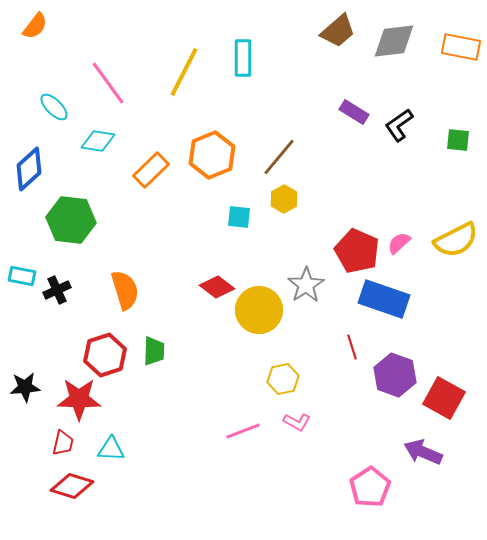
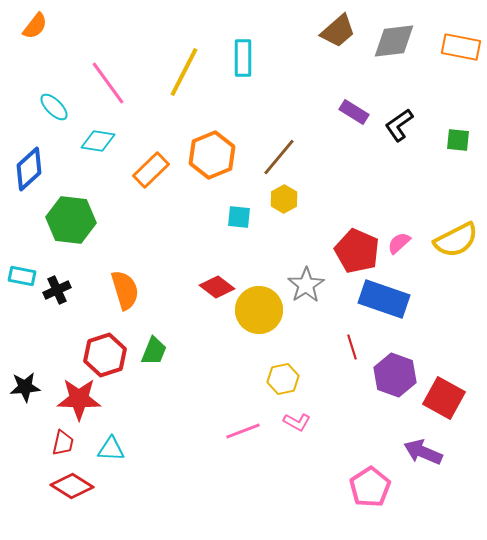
green trapezoid at (154, 351): rotated 20 degrees clockwise
red diamond at (72, 486): rotated 15 degrees clockwise
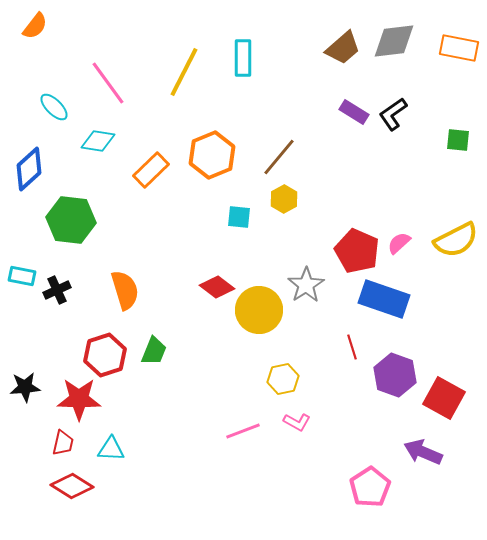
brown trapezoid at (338, 31): moved 5 px right, 17 px down
orange rectangle at (461, 47): moved 2 px left, 1 px down
black L-shape at (399, 125): moved 6 px left, 11 px up
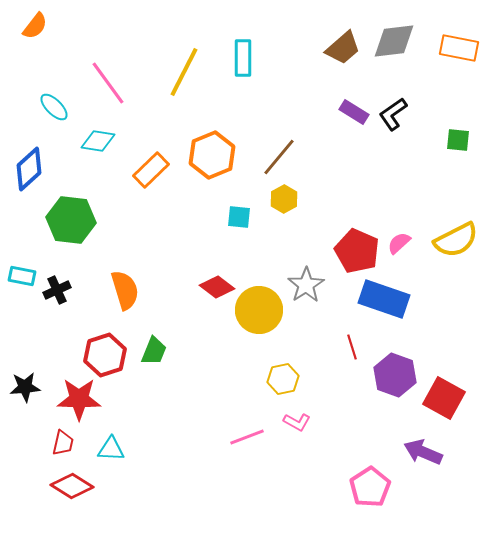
pink line at (243, 431): moved 4 px right, 6 px down
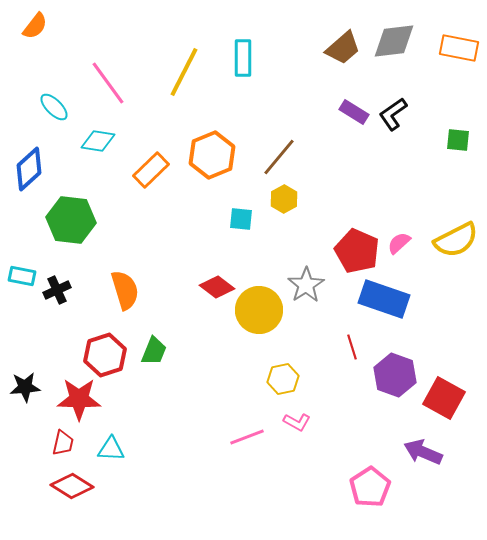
cyan square at (239, 217): moved 2 px right, 2 px down
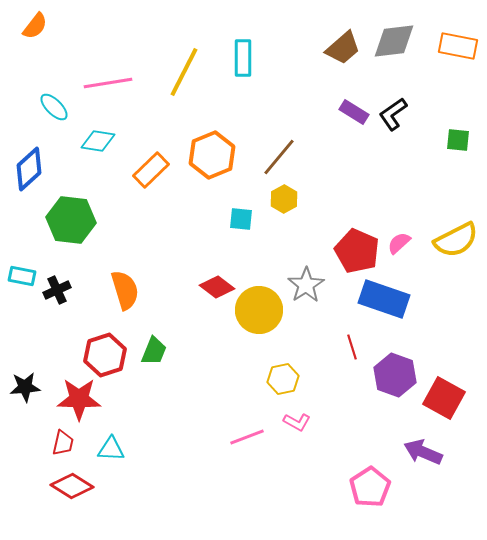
orange rectangle at (459, 48): moved 1 px left, 2 px up
pink line at (108, 83): rotated 63 degrees counterclockwise
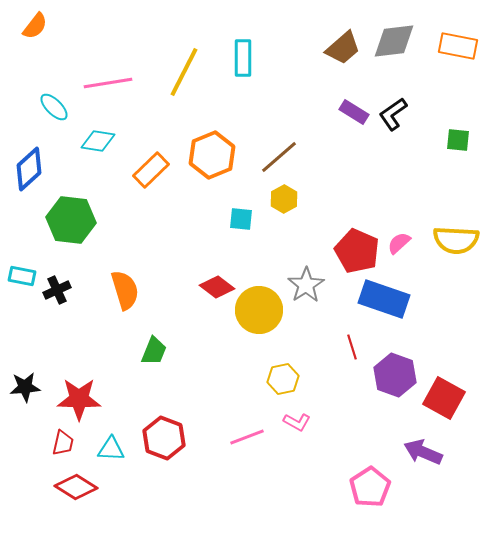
brown line at (279, 157): rotated 9 degrees clockwise
yellow semicircle at (456, 240): rotated 30 degrees clockwise
red hexagon at (105, 355): moved 59 px right, 83 px down; rotated 21 degrees counterclockwise
red diamond at (72, 486): moved 4 px right, 1 px down
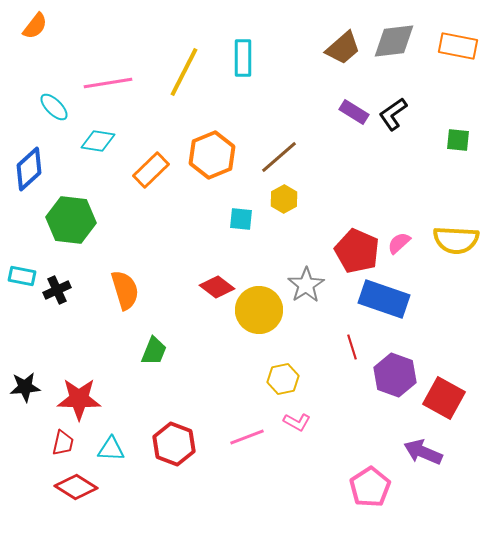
red hexagon at (164, 438): moved 10 px right, 6 px down
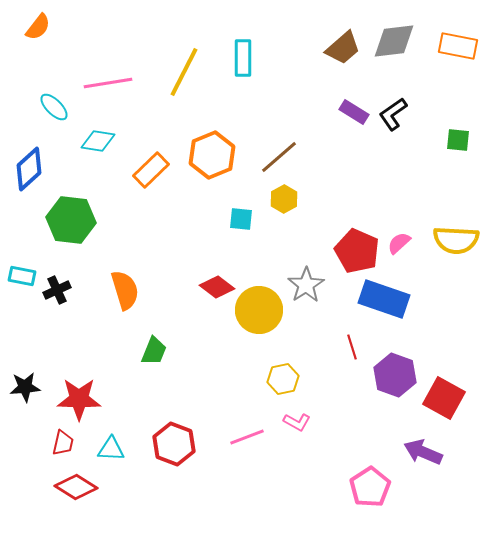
orange semicircle at (35, 26): moved 3 px right, 1 px down
